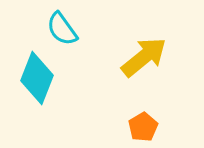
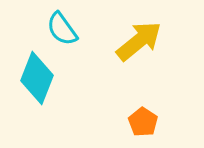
yellow arrow: moved 5 px left, 16 px up
orange pentagon: moved 5 px up; rotated 8 degrees counterclockwise
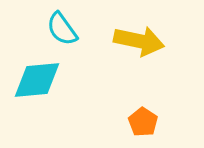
yellow arrow: rotated 51 degrees clockwise
cyan diamond: moved 2 px down; rotated 63 degrees clockwise
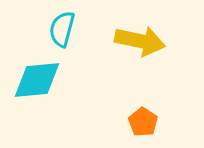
cyan semicircle: rotated 51 degrees clockwise
yellow arrow: moved 1 px right
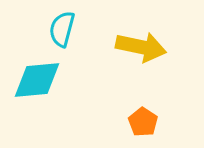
yellow arrow: moved 1 px right, 6 px down
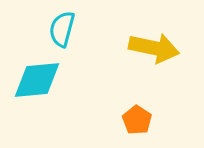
yellow arrow: moved 13 px right, 1 px down
orange pentagon: moved 6 px left, 2 px up
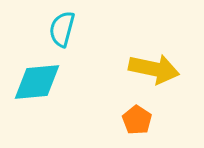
yellow arrow: moved 21 px down
cyan diamond: moved 2 px down
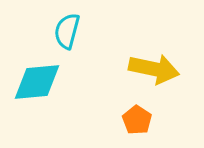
cyan semicircle: moved 5 px right, 2 px down
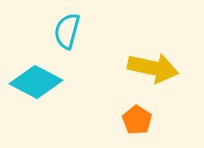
yellow arrow: moved 1 px left, 1 px up
cyan diamond: moved 1 px left; rotated 33 degrees clockwise
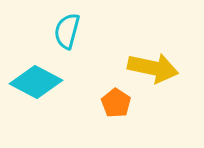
orange pentagon: moved 21 px left, 17 px up
